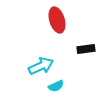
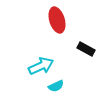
black rectangle: rotated 36 degrees clockwise
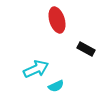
cyan arrow: moved 5 px left, 3 px down
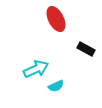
red ellipse: moved 1 px left, 1 px up; rotated 10 degrees counterclockwise
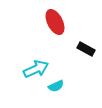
red ellipse: moved 1 px left, 3 px down
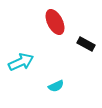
black rectangle: moved 5 px up
cyan arrow: moved 15 px left, 7 px up
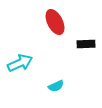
black rectangle: rotated 30 degrees counterclockwise
cyan arrow: moved 1 px left, 1 px down
